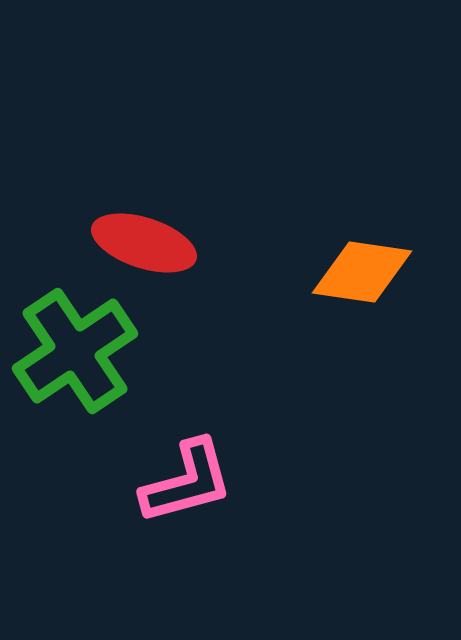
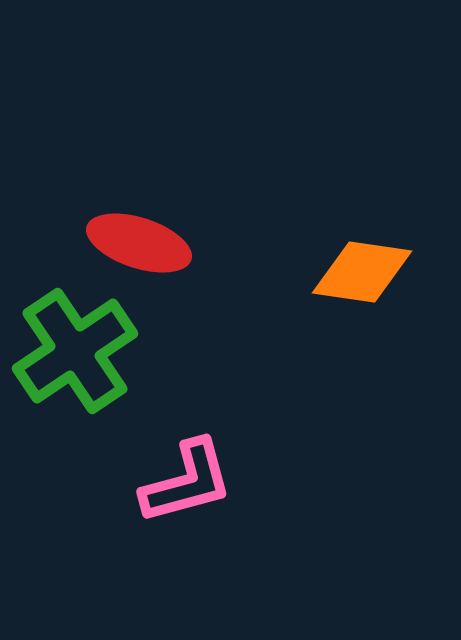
red ellipse: moved 5 px left
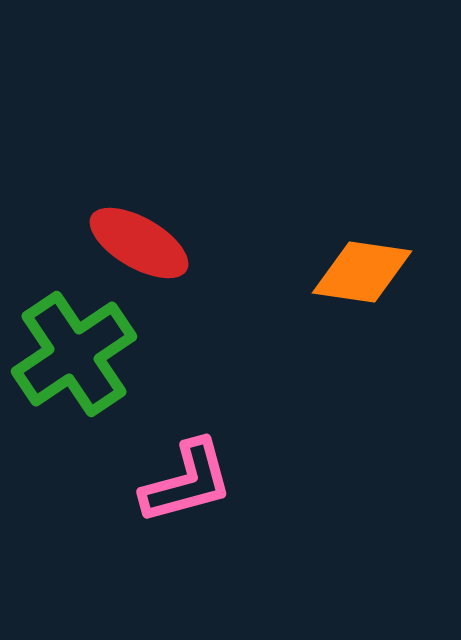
red ellipse: rotated 12 degrees clockwise
green cross: moved 1 px left, 3 px down
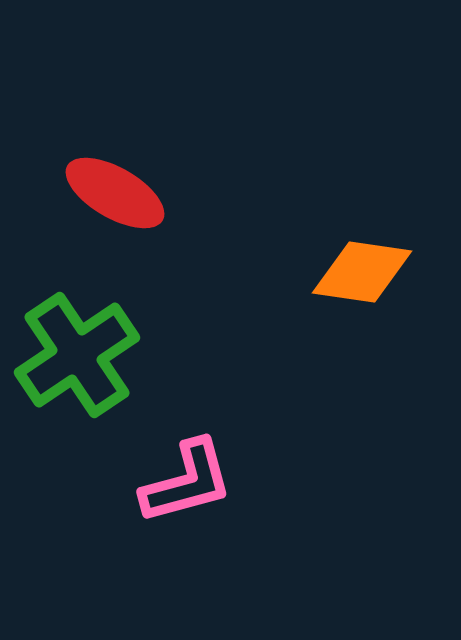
red ellipse: moved 24 px left, 50 px up
green cross: moved 3 px right, 1 px down
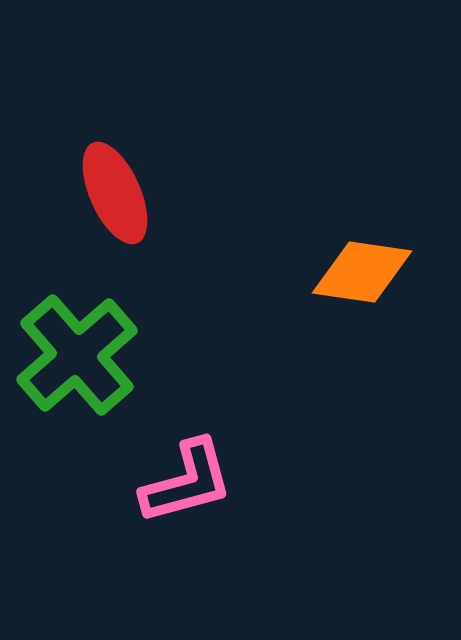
red ellipse: rotated 36 degrees clockwise
green cross: rotated 7 degrees counterclockwise
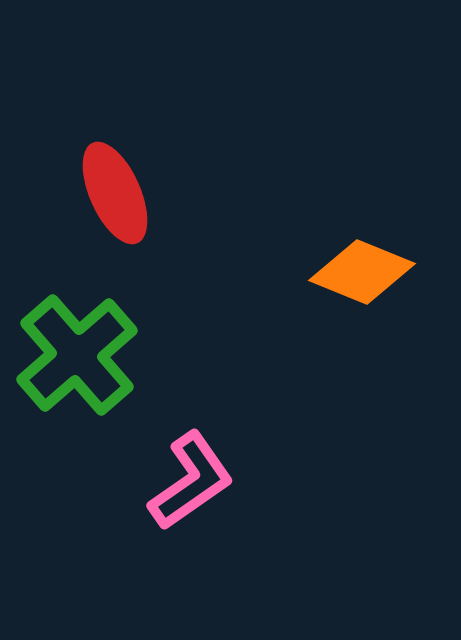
orange diamond: rotated 14 degrees clockwise
pink L-shape: moved 4 px right, 1 px up; rotated 20 degrees counterclockwise
